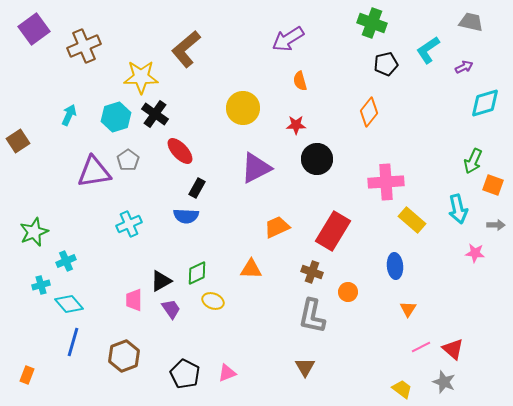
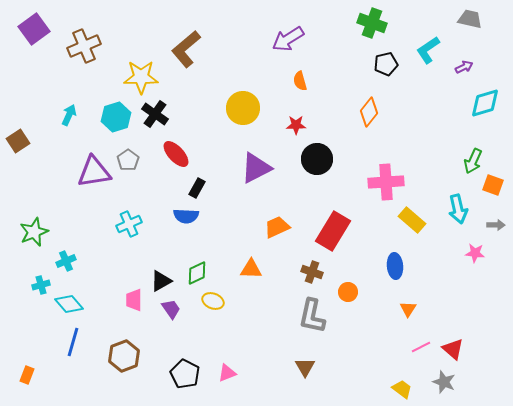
gray trapezoid at (471, 22): moved 1 px left, 3 px up
red ellipse at (180, 151): moved 4 px left, 3 px down
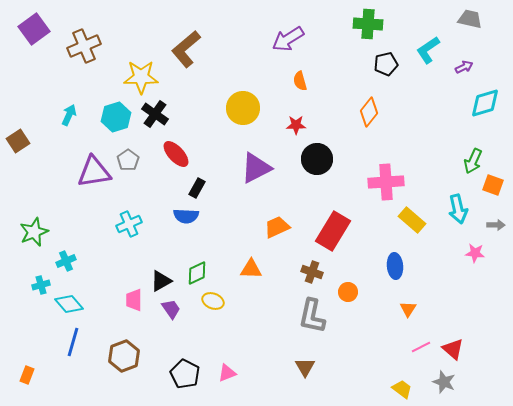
green cross at (372, 23): moved 4 px left, 1 px down; rotated 16 degrees counterclockwise
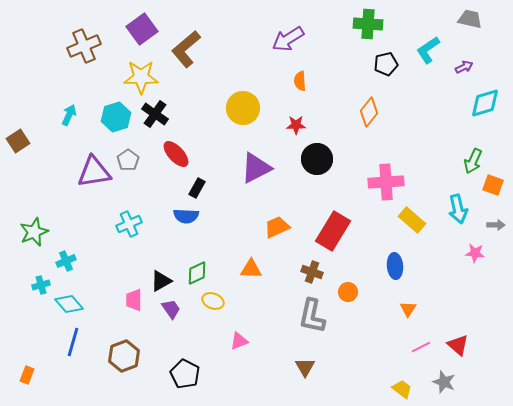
purple square at (34, 29): moved 108 px right
orange semicircle at (300, 81): rotated 12 degrees clockwise
red triangle at (453, 349): moved 5 px right, 4 px up
pink triangle at (227, 373): moved 12 px right, 32 px up
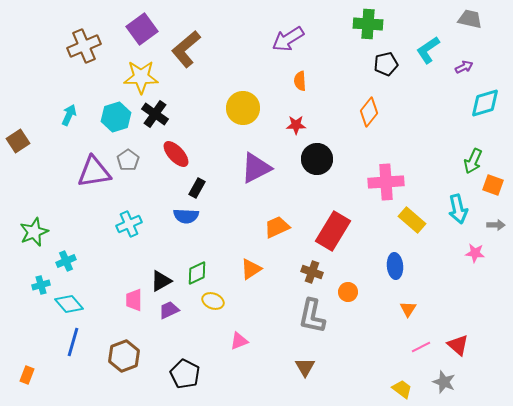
orange triangle at (251, 269): rotated 35 degrees counterclockwise
purple trapezoid at (171, 309): moved 2 px left, 1 px down; rotated 80 degrees counterclockwise
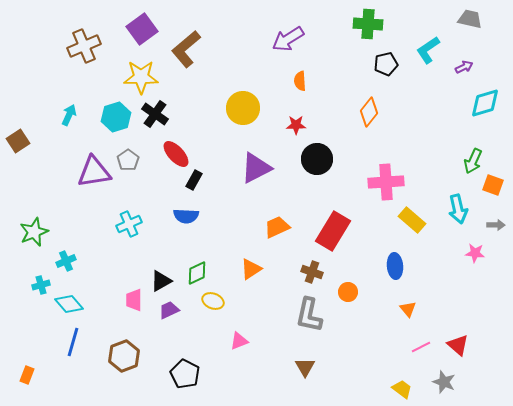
black rectangle at (197, 188): moved 3 px left, 8 px up
orange triangle at (408, 309): rotated 12 degrees counterclockwise
gray L-shape at (312, 316): moved 3 px left, 1 px up
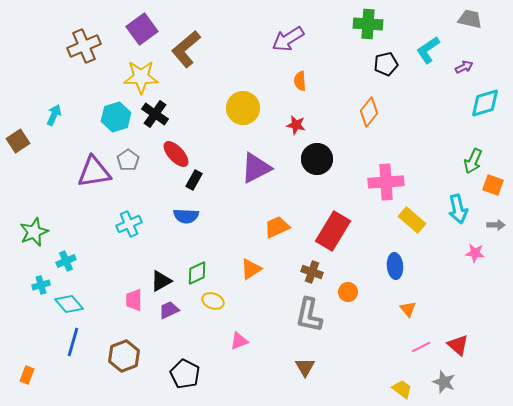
cyan arrow at (69, 115): moved 15 px left
red star at (296, 125): rotated 12 degrees clockwise
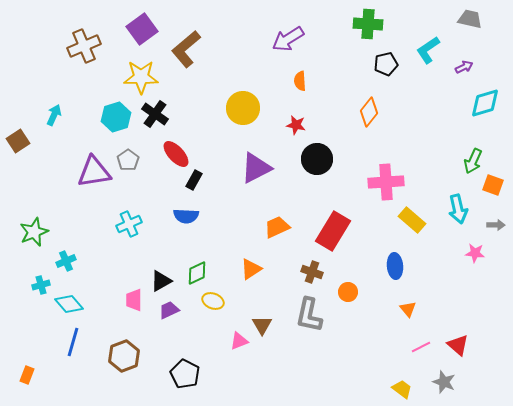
brown triangle at (305, 367): moved 43 px left, 42 px up
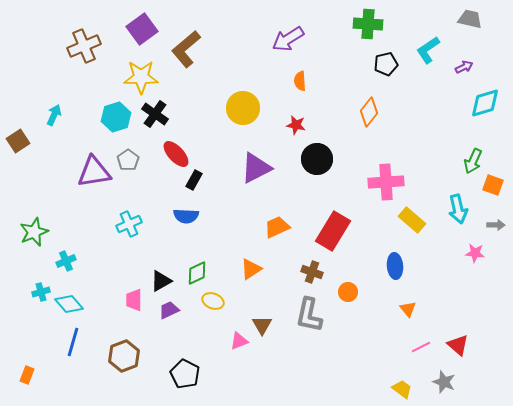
cyan cross at (41, 285): moved 7 px down
